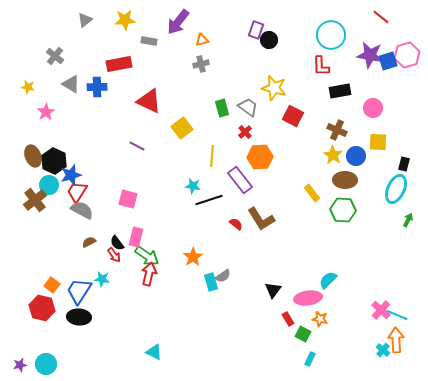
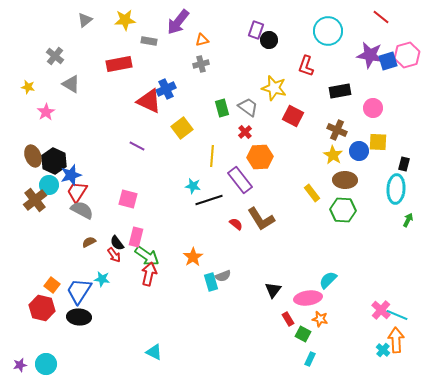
cyan circle at (331, 35): moved 3 px left, 4 px up
red L-shape at (321, 66): moved 15 px left; rotated 20 degrees clockwise
blue cross at (97, 87): moved 69 px right, 2 px down; rotated 24 degrees counterclockwise
blue circle at (356, 156): moved 3 px right, 5 px up
cyan ellipse at (396, 189): rotated 20 degrees counterclockwise
gray semicircle at (223, 276): rotated 14 degrees clockwise
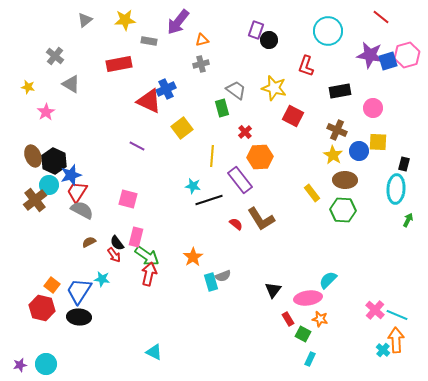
gray trapezoid at (248, 107): moved 12 px left, 17 px up
pink cross at (381, 310): moved 6 px left
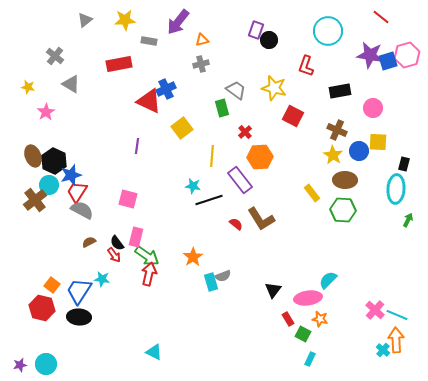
purple line at (137, 146): rotated 70 degrees clockwise
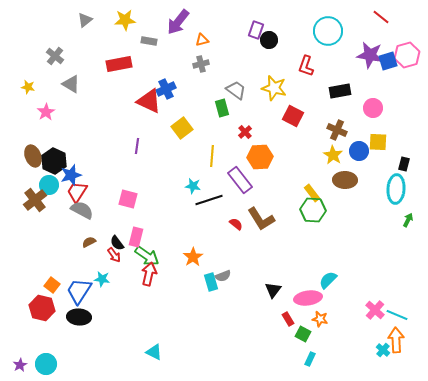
green hexagon at (343, 210): moved 30 px left
purple star at (20, 365): rotated 16 degrees counterclockwise
